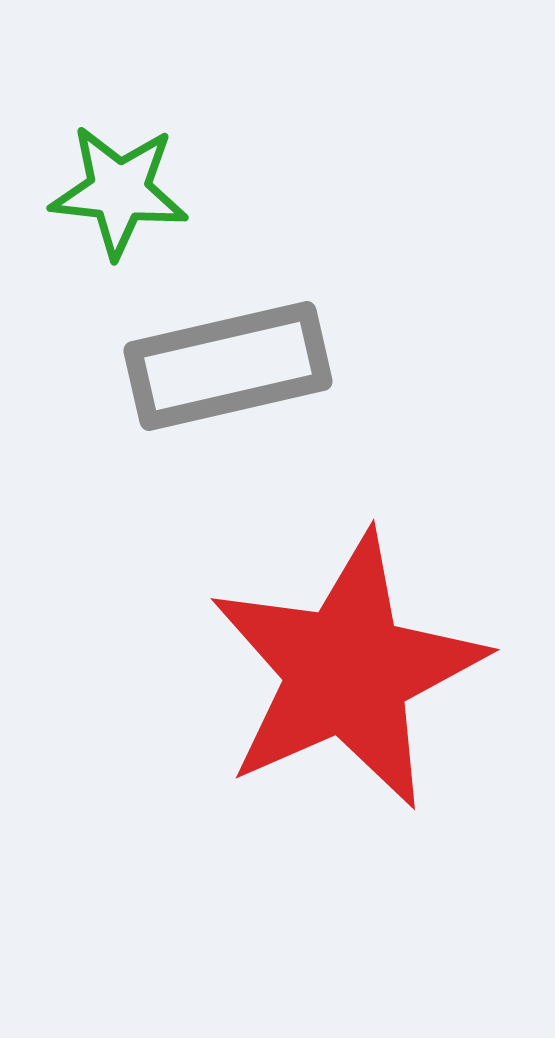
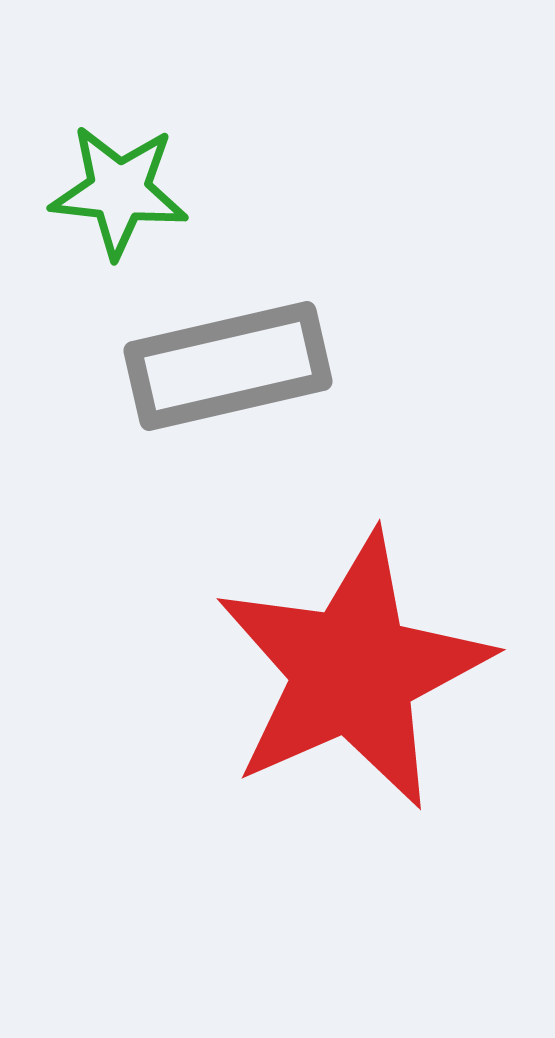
red star: moved 6 px right
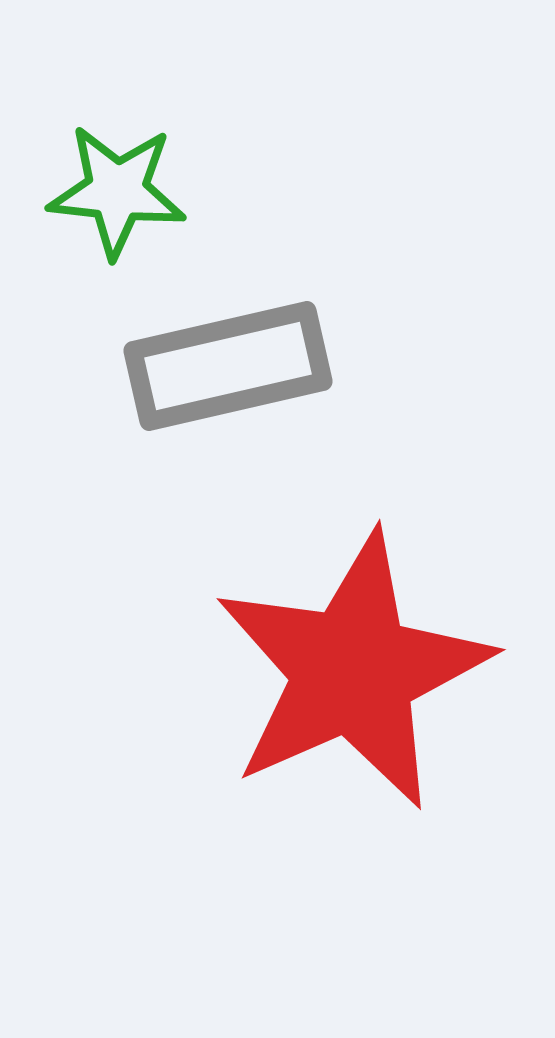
green star: moved 2 px left
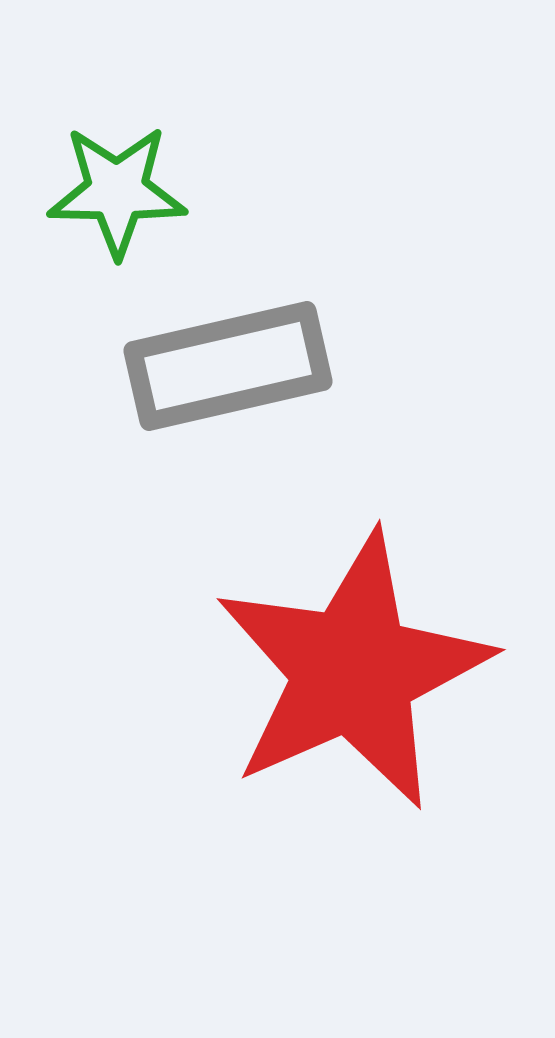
green star: rotated 5 degrees counterclockwise
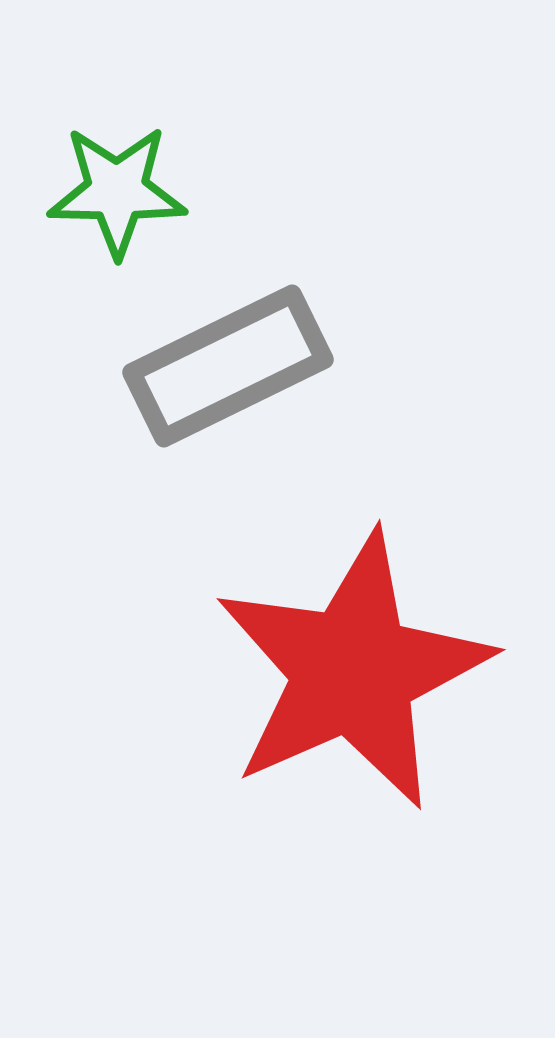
gray rectangle: rotated 13 degrees counterclockwise
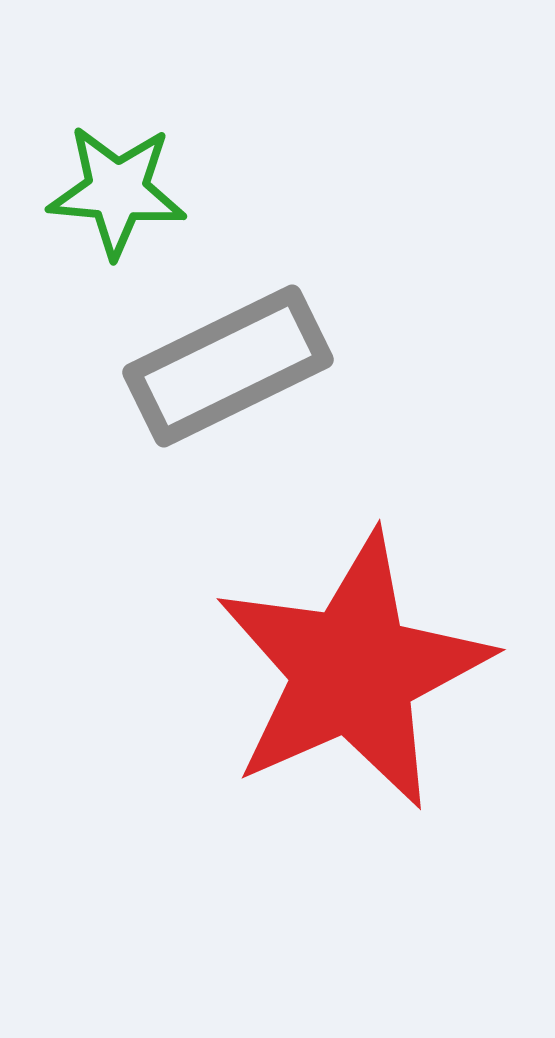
green star: rotated 4 degrees clockwise
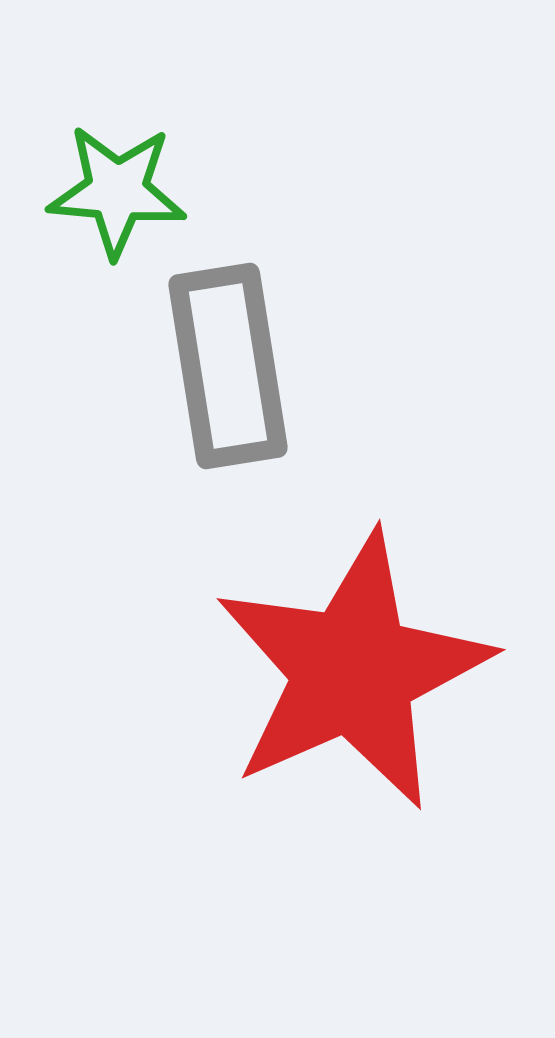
gray rectangle: rotated 73 degrees counterclockwise
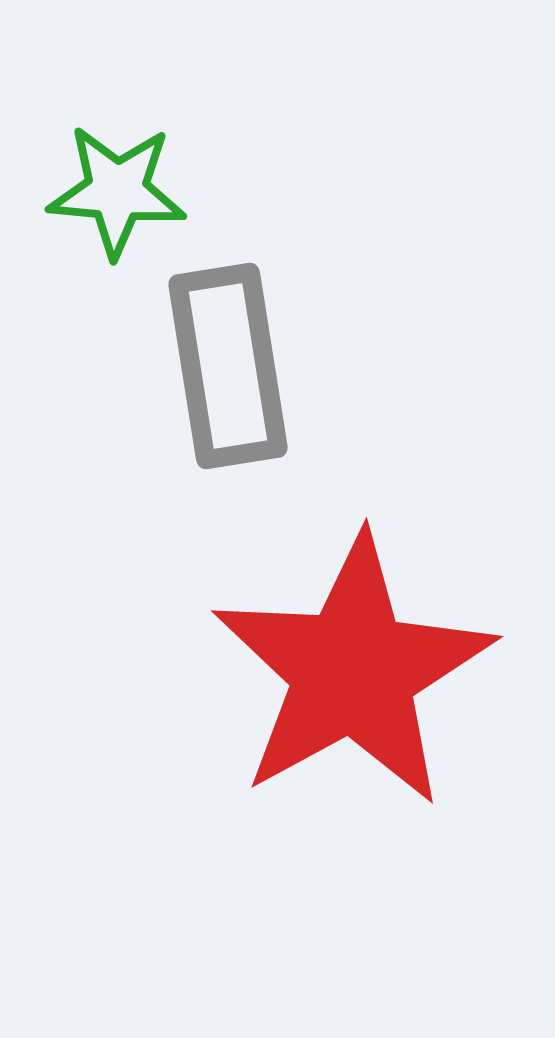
red star: rotated 5 degrees counterclockwise
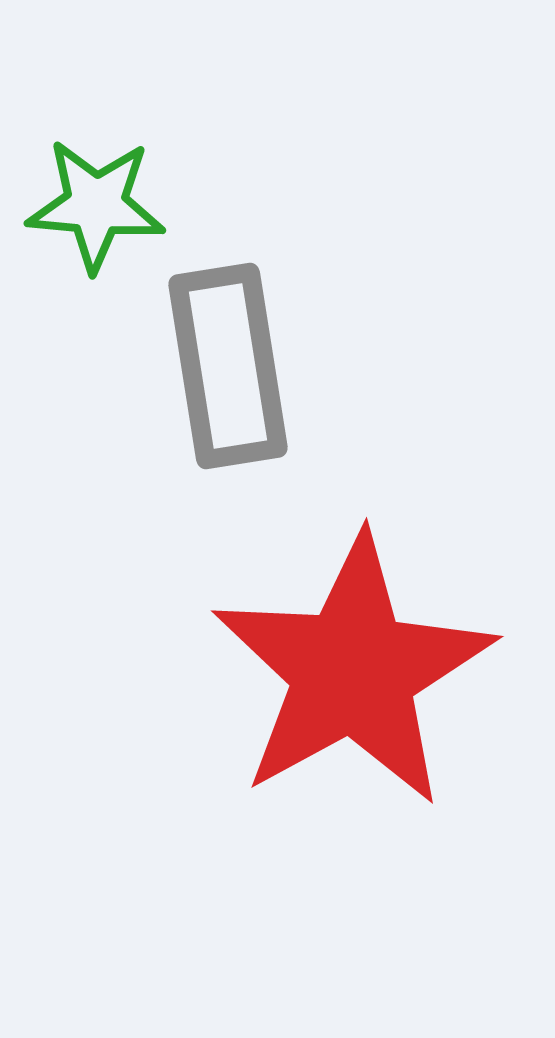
green star: moved 21 px left, 14 px down
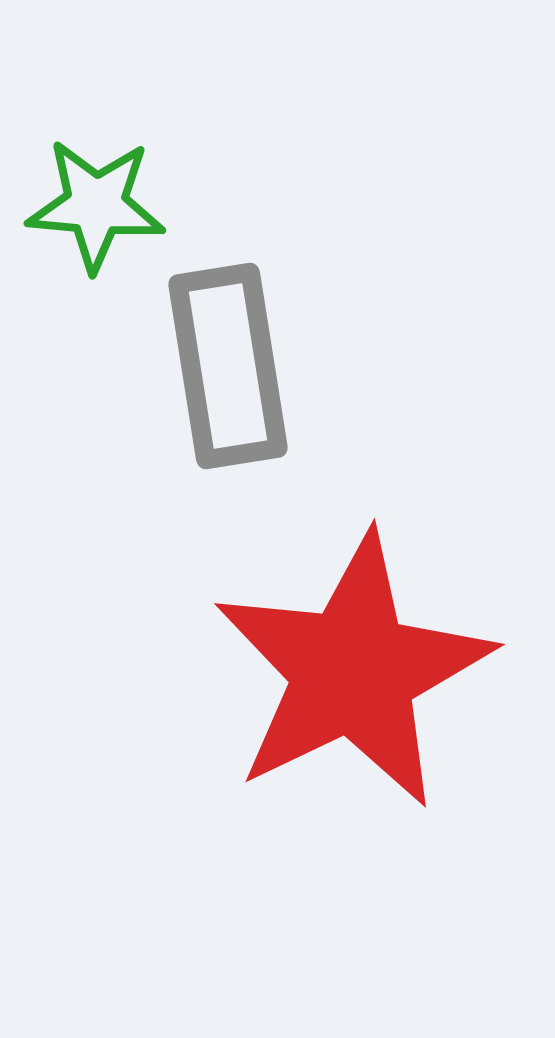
red star: rotated 3 degrees clockwise
